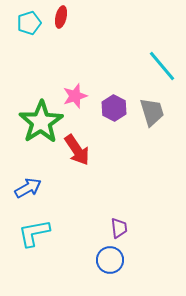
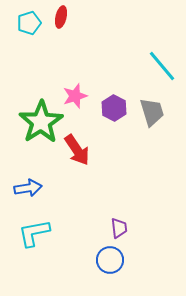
blue arrow: rotated 20 degrees clockwise
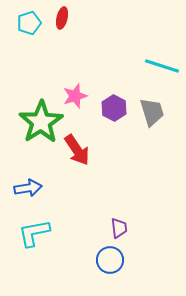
red ellipse: moved 1 px right, 1 px down
cyan line: rotated 32 degrees counterclockwise
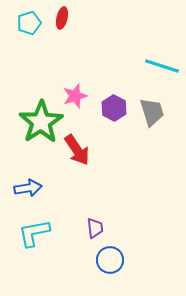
purple trapezoid: moved 24 px left
